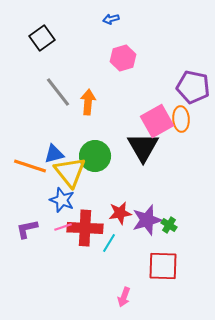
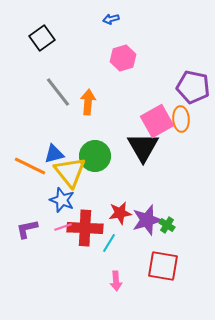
orange line: rotated 8 degrees clockwise
green cross: moved 2 px left
red square: rotated 8 degrees clockwise
pink arrow: moved 8 px left, 16 px up; rotated 24 degrees counterclockwise
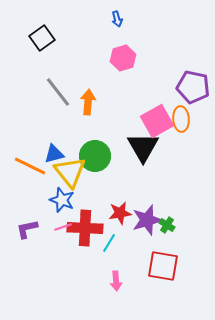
blue arrow: moved 6 px right; rotated 91 degrees counterclockwise
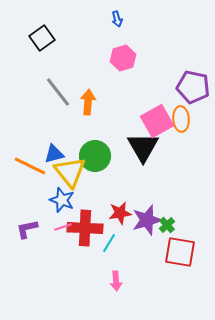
green cross: rotated 14 degrees clockwise
red square: moved 17 px right, 14 px up
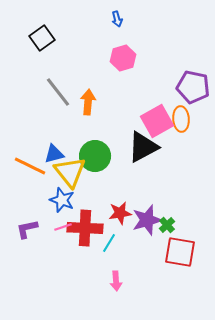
black triangle: rotated 32 degrees clockwise
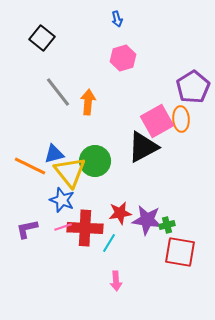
black square: rotated 15 degrees counterclockwise
purple pentagon: rotated 28 degrees clockwise
green circle: moved 5 px down
purple star: rotated 24 degrees clockwise
green cross: rotated 28 degrees clockwise
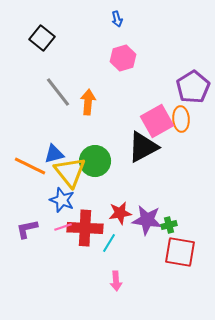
green cross: moved 2 px right
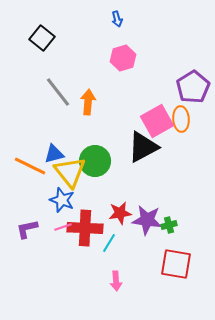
red square: moved 4 px left, 12 px down
